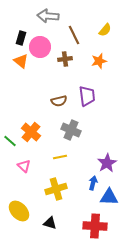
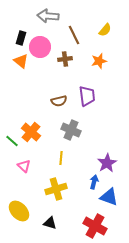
green line: moved 2 px right
yellow line: moved 1 px right, 1 px down; rotated 72 degrees counterclockwise
blue arrow: moved 1 px right, 1 px up
blue triangle: rotated 18 degrees clockwise
red cross: rotated 25 degrees clockwise
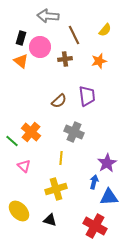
brown semicircle: rotated 28 degrees counterclockwise
gray cross: moved 3 px right, 2 px down
blue triangle: rotated 24 degrees counterclockwise
black triangle: moved 3 px up
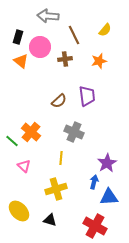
black rectangle: moved 3 px left, 1 px up
